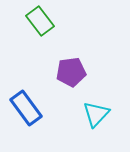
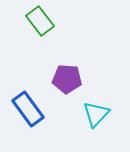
purple pentagon: moved 4 px left, 7 px down; rotated 12 degrees clockwise
blue rectangle: moved 2 px right, 1 px down
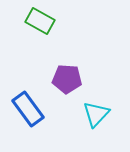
green rectangle: rotated 24 degrees counterclockwise
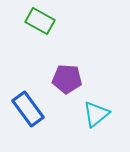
cyan triangle: rotated 8 degrees clockwise
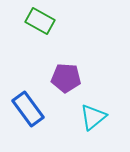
purple pentagon: moved 1 px left, 1 px up
cyan triangle: moved 3 px left, 3 px down
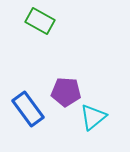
purple pentagon: moved 14 px down
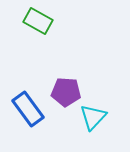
green rectangle: moved 2 px left
cyan triangle: rotated 8 degrees counterclockwise
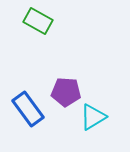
cyan triangle: rotated 16 degrees clockwise
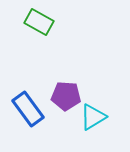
green rectangle: moved 1 px right, 1 px down
purple pentagon: moved 4 px down
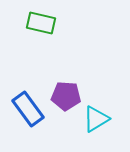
green rectangle: moved 2 px right, 1 px down; rotated 16 degrees counterclockwise
cyan triangle: moved 3 px right, 2 px down
